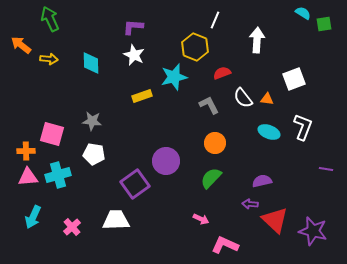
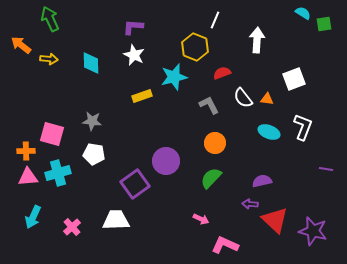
cyan cross: moved 2 px up
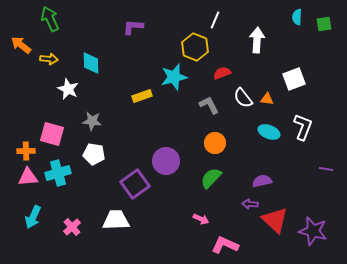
cyan semicircle: moved 6 px left, 4 px down; rotated 119 degrees counterclockwise
white star: moved 66 px left, 34 px down
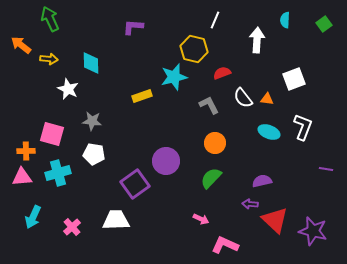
cyan semicircle: moved 12 px left, 3 px down
green square: rotated 28 degrees counterclockwise
yellow hexagon: moved 1 px left, 2 px down; rotated 8 degrees counterclockwise
pink triangle: moved 6 px left
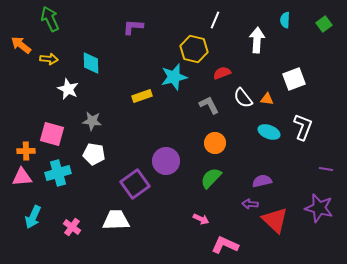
pink cross: rotated 12 degrees counterclockwise
purple star: moved 6 px right, 23 px up
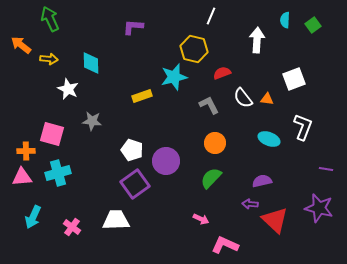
white line: moved 4 px left, 4 px up
green square: moved 11 px left, 1 px down
cyan ellipse: moved 7 px down
white pentagon: moved 38 px right, 4 px up; rotated 10 degrees clockwise
